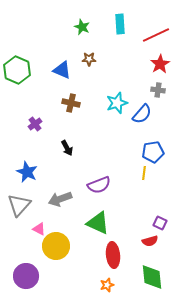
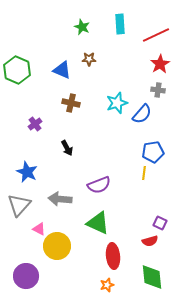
gray arrow: rotated 25 degrees clockwise
yellow circle: moved 1 px right
red ellipse: moved 1 px down
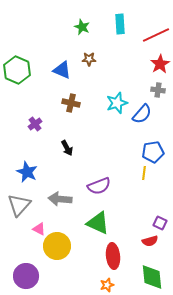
purple semicircle: moved 1 px down
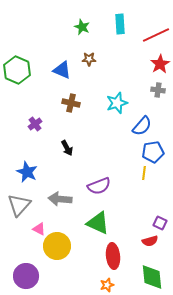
blue semicircle: moved 12 px down
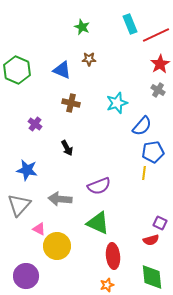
cyan rectangle: moved 10 px right; rotated 18 degrees counterclockwise
gray cross: rotated 24 degrees clockwise
purple cross: rotated 16 degrees counterclockwise
blue star: moved 2 px up; rotated 15 degrees counterclockwise
red semicircle: moved 1 px right, 1 px up
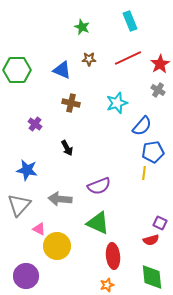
cyan rectangle: moved 3 px up
red line: moved 28 px left, 23 px down
green hexagon: rotated 24 degrees counterclockwise
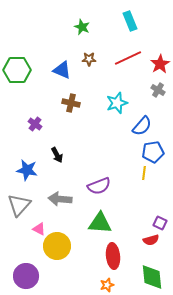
black arrow: moved 10 px left, 7 px down
green triangle: moved 2 px right; rotated 20 degrees counterclockwise
